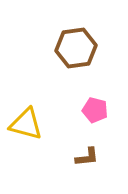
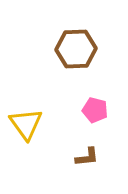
brown hexagon: moved 1 px down; rotated 6 degrees clockwise
yellow triangle: rotated 39 degrees clockwise
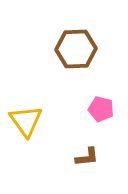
pink pentagon: moved 6 px right, 1 px up
yellow triangle: moved 3 px up
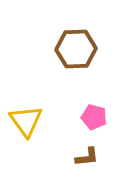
pink pentagon: moved 7 px left, 8 px down
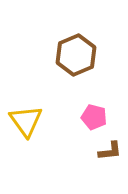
brown hexagon: moved 6 px down; rotated 21 degrees counterclockwise
brown L-shape: moved 23 px right, 6 px up
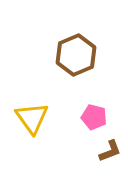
yellow triangle: moved 6 px right, 3 px up
brown L-shape: rotated 15 degrees counterclockwise
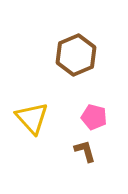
yellow triangle: rotated 6 degrees counterclockwise
brown L-shape: moved 25 px left; rotated 85 degrees counterclockwise
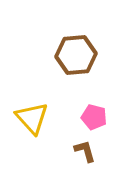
brown hexagon: rotated 18 degrees clockwise
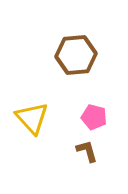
brown L-shape: moved 2 px right
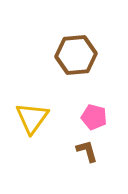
yellow triangle: rotated 18 degrees clockwise
